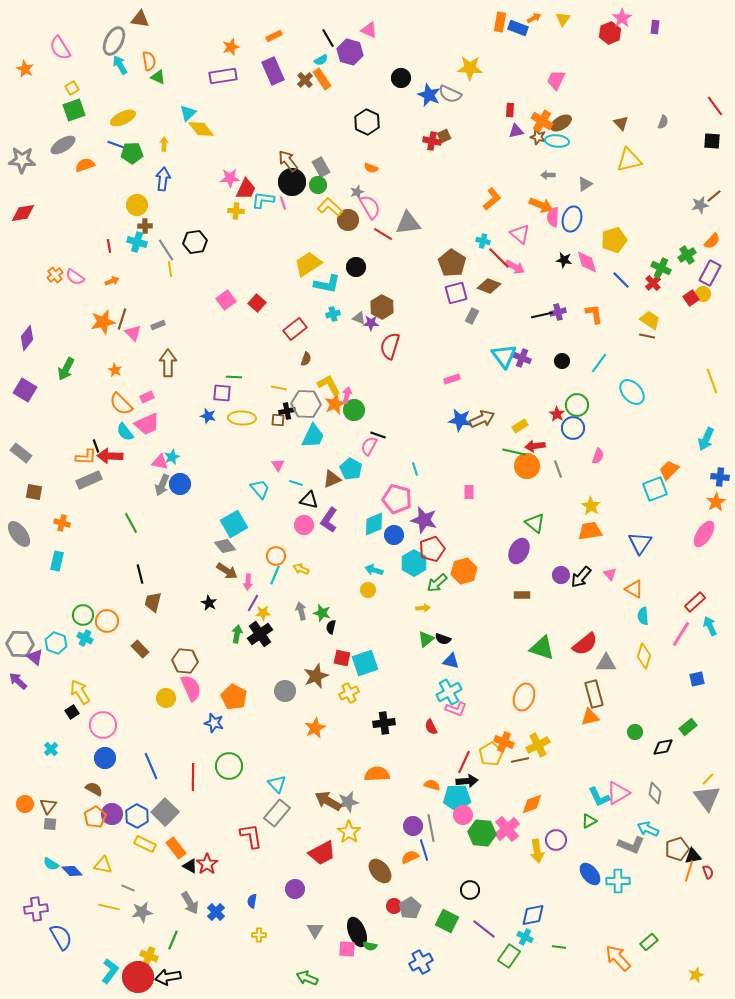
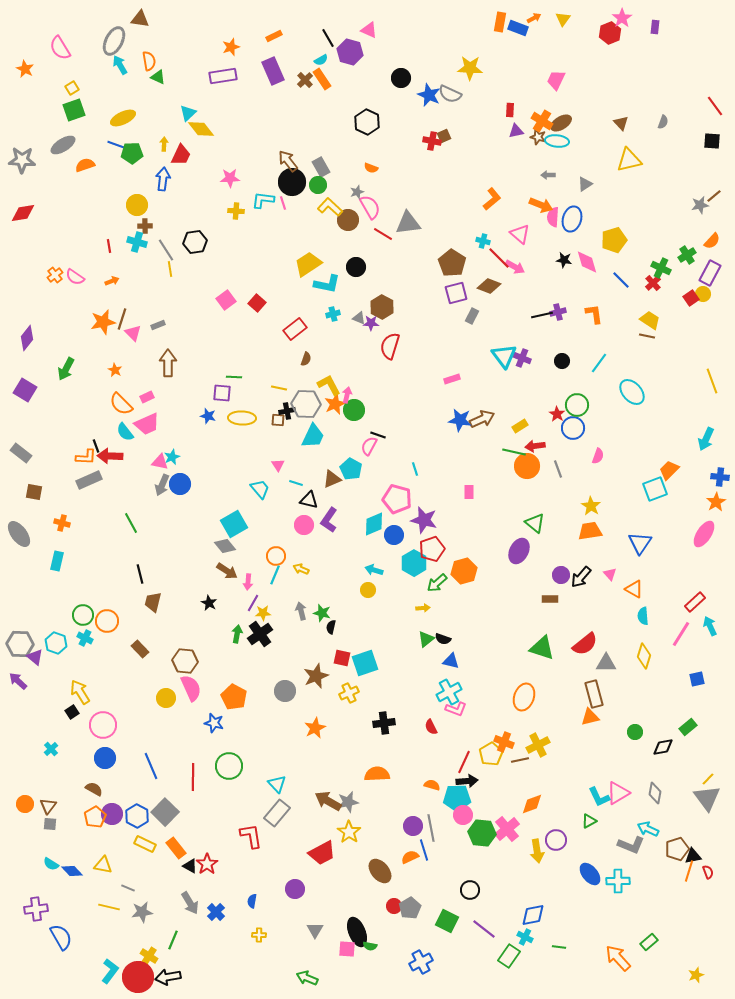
red trapezoid at (246, 189): moved 65 px left, 34 px up
brown rectangle at (522, 595): moved 28 px right, 4 px down
yellow cross at (149, 956): rotated 12 degrees clockwise
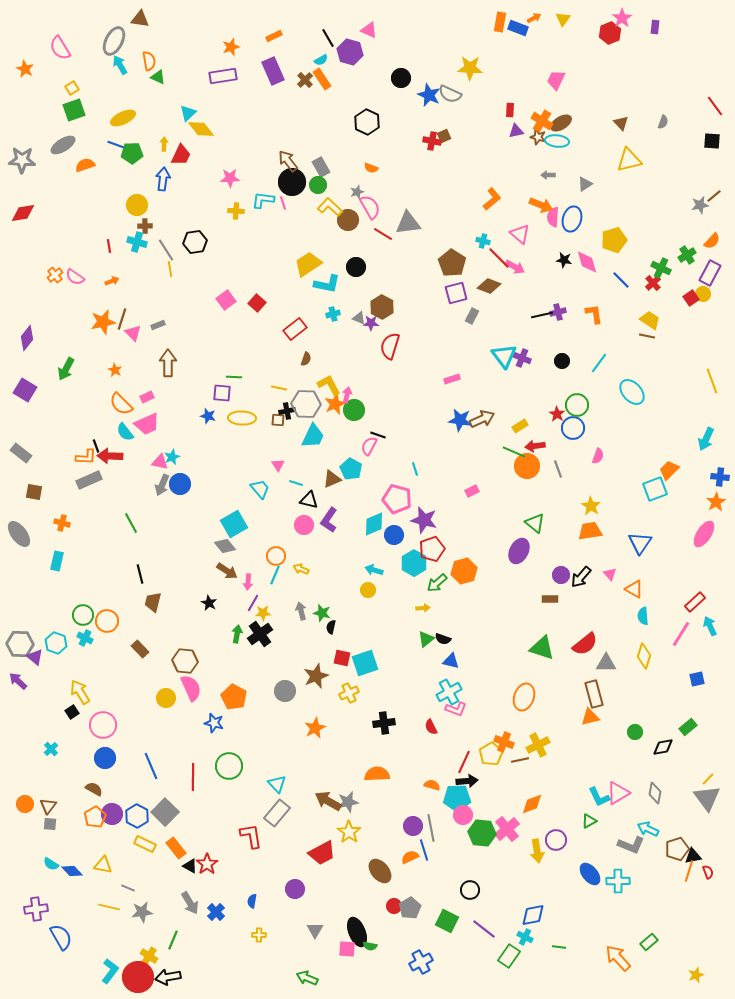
green line at (514, 452): rotated 10 degrees clockwise
pink rectangle at (469, 492): moved 3 px right, 1 px up; rotated 64 degrees clockwise
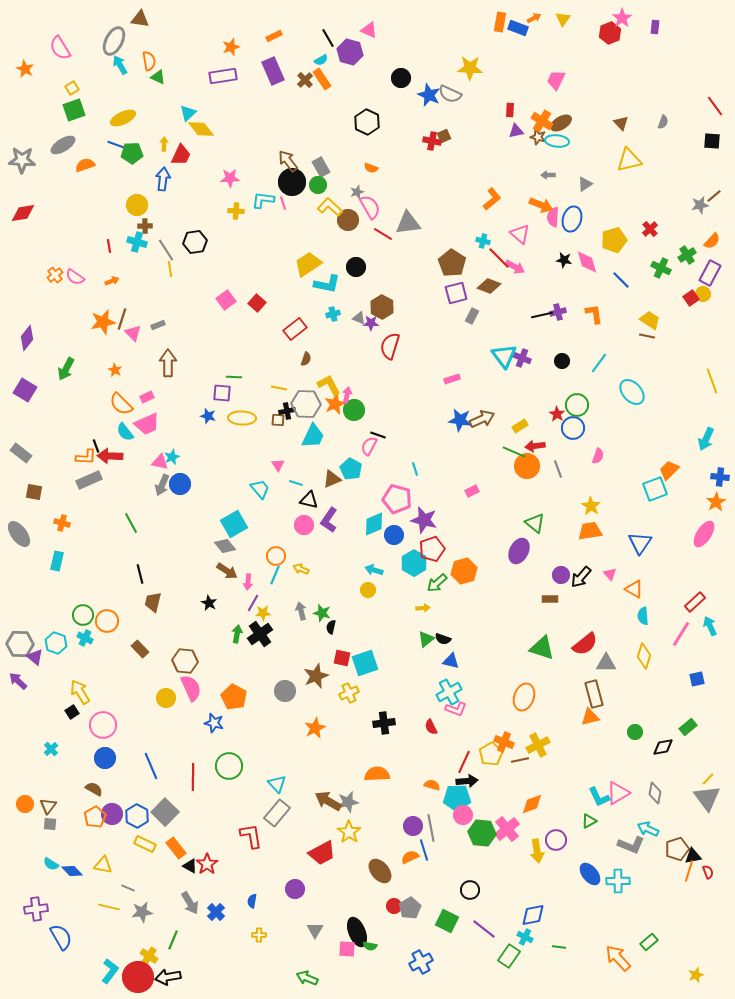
red cross at (653, 283): moved 3 px left, 54 px up
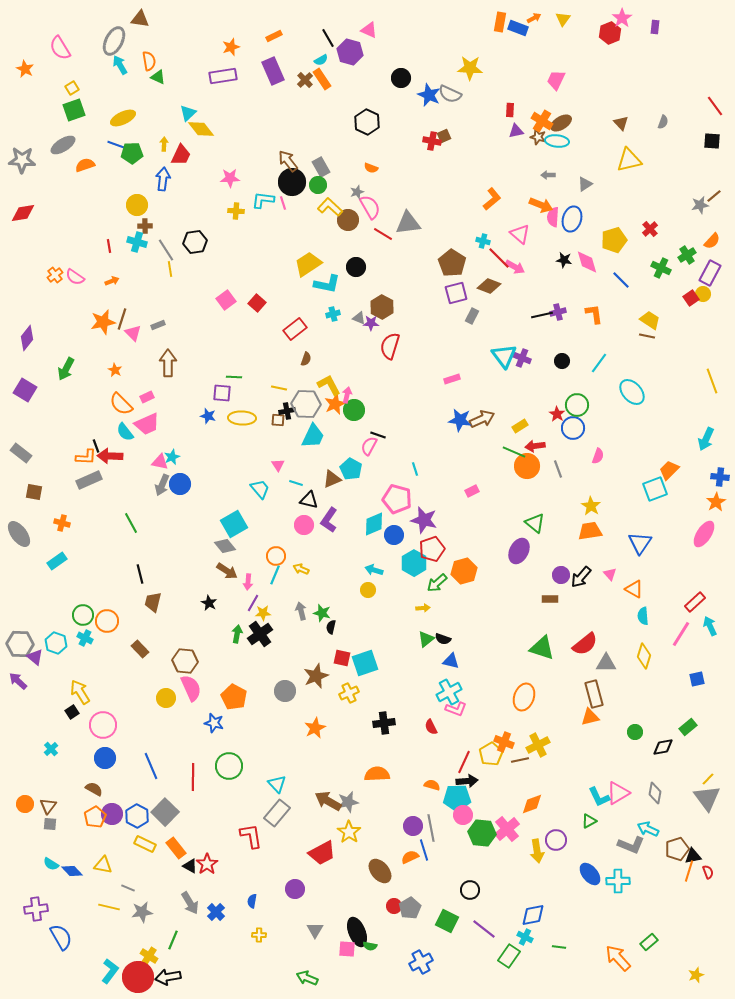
cyan rectangle at (57, 561): rotated 42 degrees clockwise
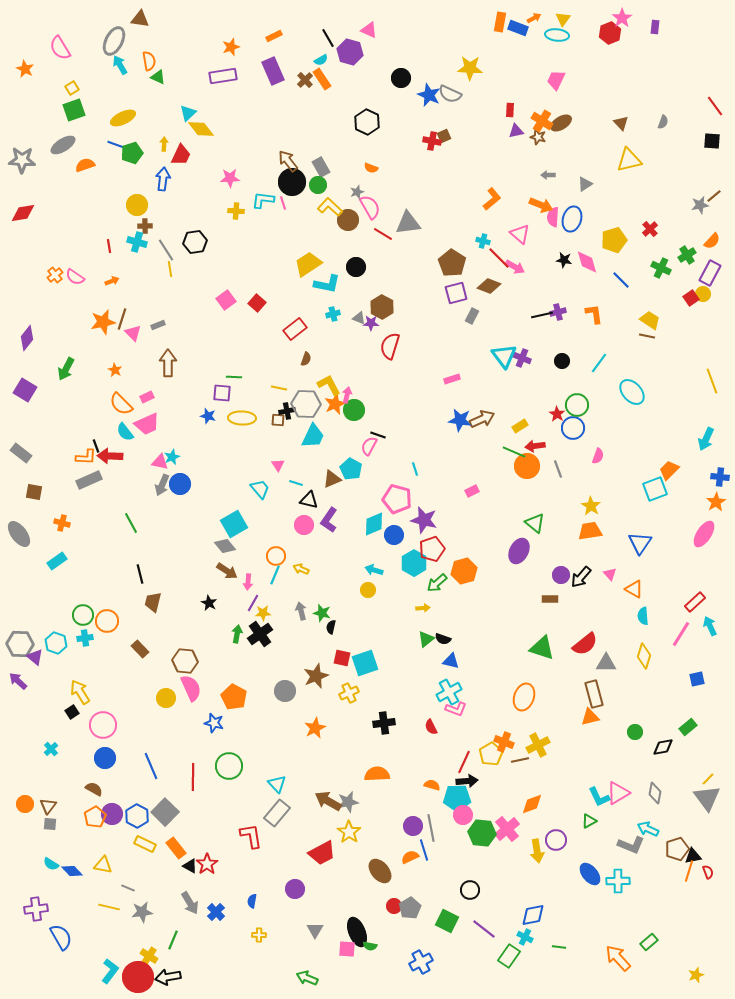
cyan ellipse at (557, 141): moved 106 px up
green pentagon at (132, 153): rotated 15 degrees counterclockwise
cyan cross at (85, 638): rotated 35 degrees counterclockwise
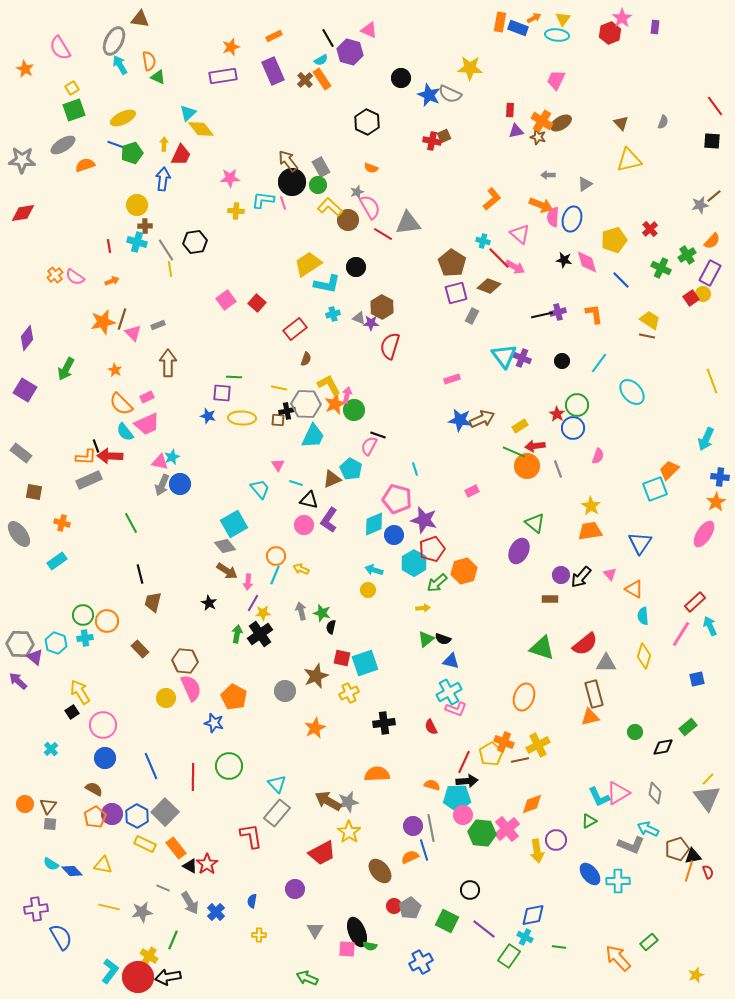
gray line at (128, 888): moved 35 px right
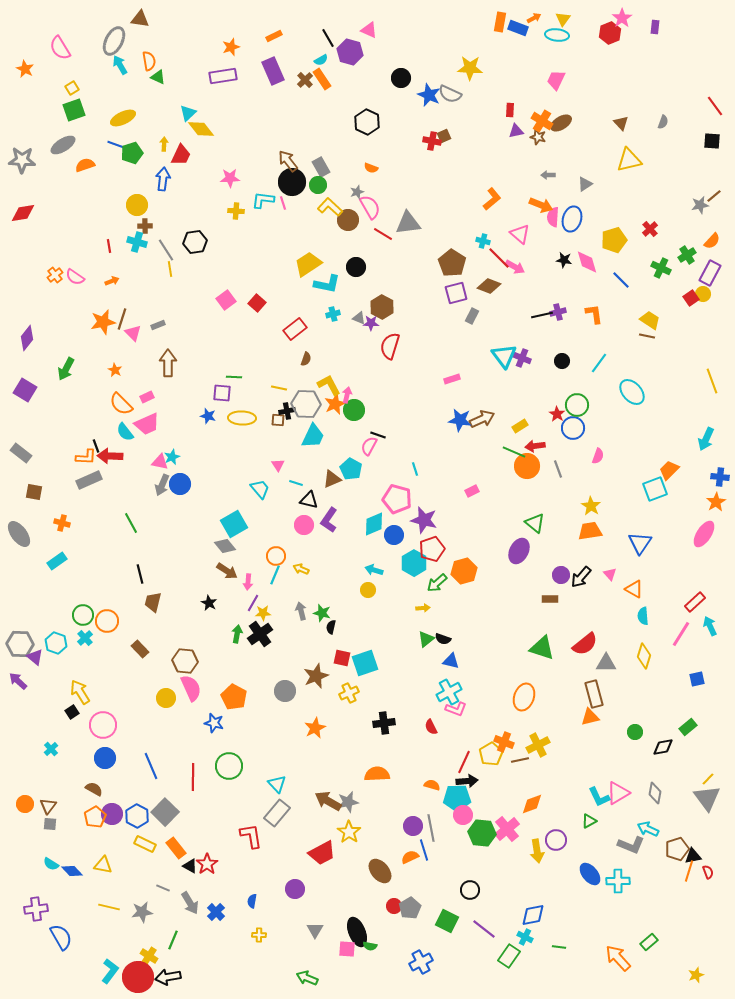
cyan cross at (85, 638): rotated 35 degrees counterclockwise
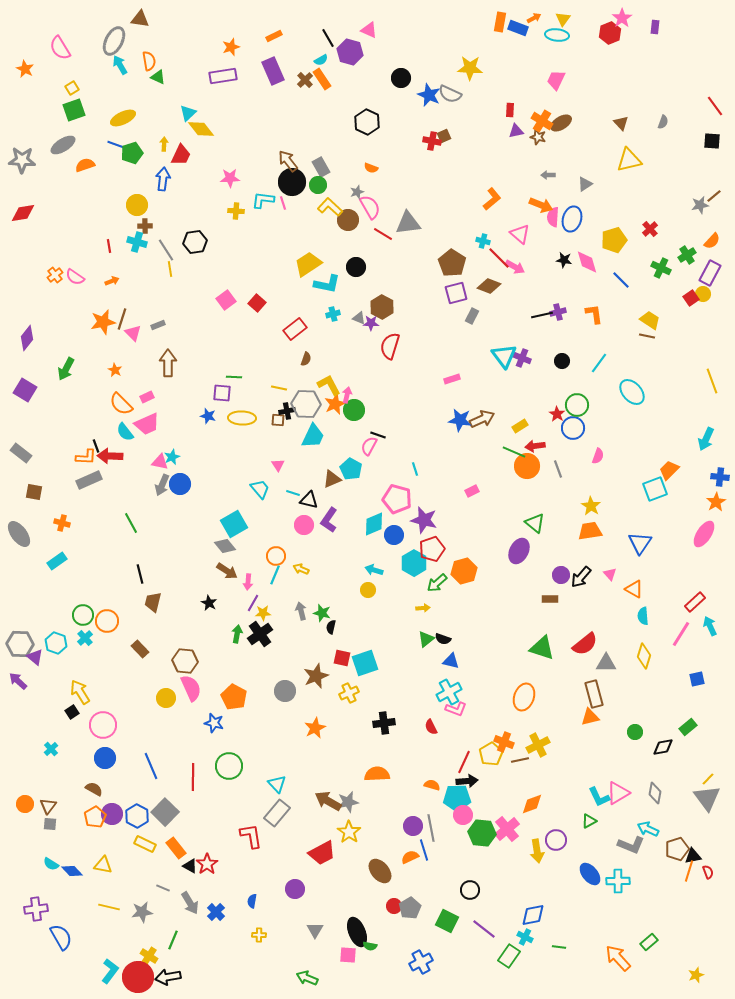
cyan line at (296, 483): moved 3 px left, 10 px down
pink square at (347, 949): moved 1 px right, 6 px down
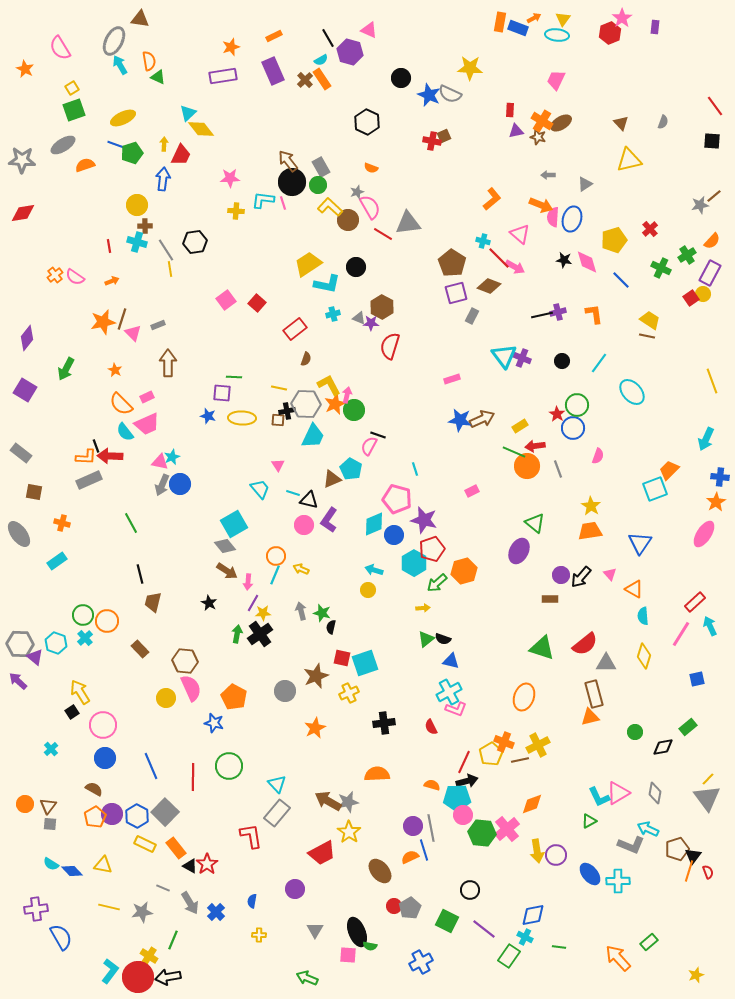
black arrow at (467, 781): rotated 10 degrees counterclockwise
purple circle at (556, 840): moved 15 px down
black triangle at (693, 856): rotated 42 degrees counterclockwise
